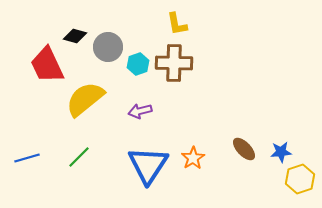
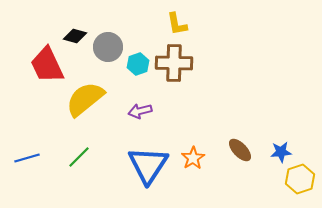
brown ellipse: moved 4 px left, 1 px down
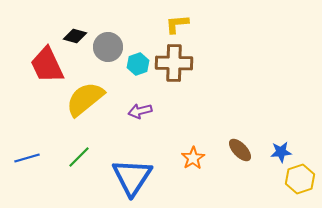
yellow L-shape: rotated 95 degrees clockwise
blue triangle: moved 16 px left, 12 px down
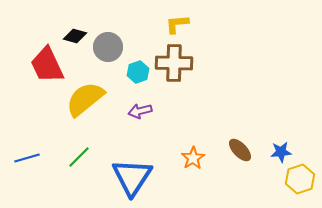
cyan hexagon: moved 8 px down
